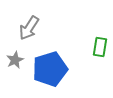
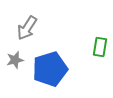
gray arrow: moved 2 px left
gray star: rotated 12 degrees clockwise
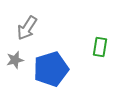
blue pentagon: moved 1 px right
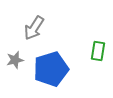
gray arrow: moved 7 px right
green rectangle: moved 2 px left, 4 px down
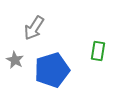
gray star: rotated 30 degrees counterclockwise
blue pentagon: moved 1 px right, 1 px down
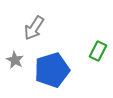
green rectangle: rotated 18 degrees clockwise
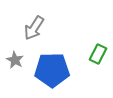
green rectangle: moved 3 px down
blue pentagon: rotated 16 degrees clockwise
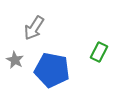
green rectangle: moved 1 px right, 2 px up
blue pentagon: rotated 12 degrees clockwise
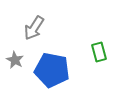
green rectangle: rotated 42 degrees counterclockwise
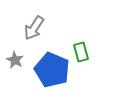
green rectangle: moved 18 px left
blue pentagon: rotated 12 degrees clockwise
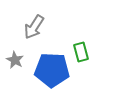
gray arrow: moved 1 px up
blue pentagon: rotated 20 degrees counterclockwise
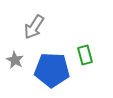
green rectangle: moved 4 px right, 3 px down
